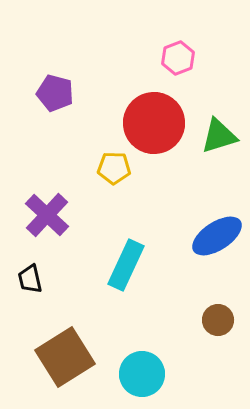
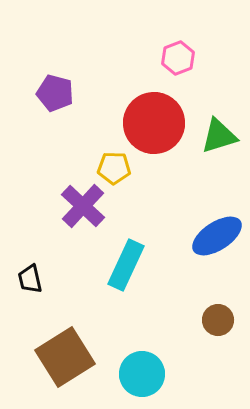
purple cross: moved 36 px right, 9 px up
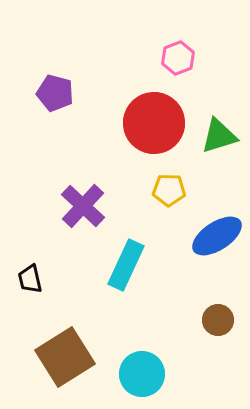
yellow pentagon: moved 55 px right, 22 px down
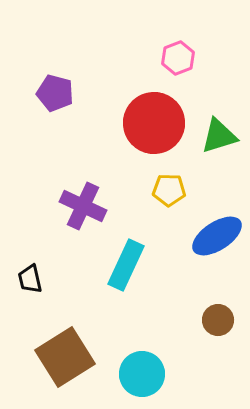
purple cross: rotated 18 degrees counterclockwise
